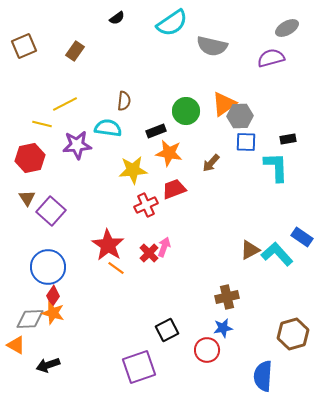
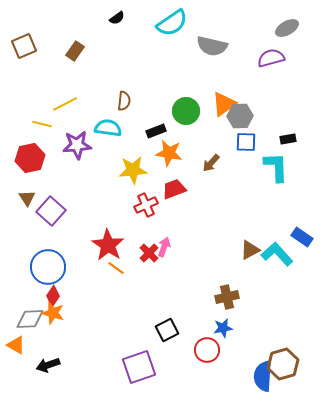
brown hexagon at (293, 334): moved 10 px left, 30 px down
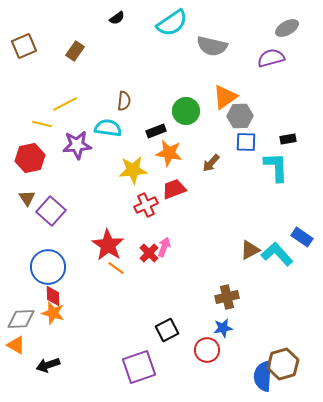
orange triangle at (224, 104): moved 1 px right, 7 px up
red diamond at (53, 296): rotated 35 degrees counterclockwise
gray diamond at (30, 319): moved 9 px left
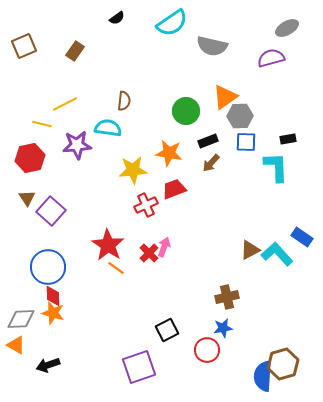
black rectangle at (156, 131): moved 52 px right, 10 px down
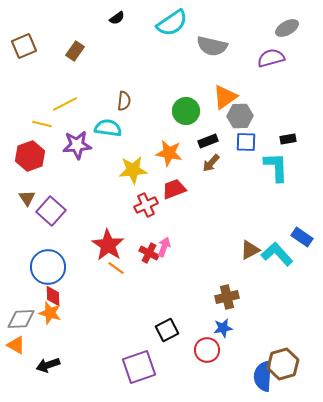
red hexagon at (30, 158): moved 2 px up; rotated 8 degrees counterclockwise
red cross at (149, 253): rotated 18 degrees counterclockwise
orange star at (53, 313): moved 3 px left
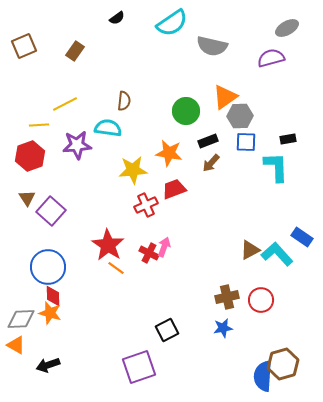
yellow line at (42, 124): moved 3 px left, 1 px down; rotated 18 degrees counterclockwise
red circle at (207, 350): moved 54 px right, 50 px up
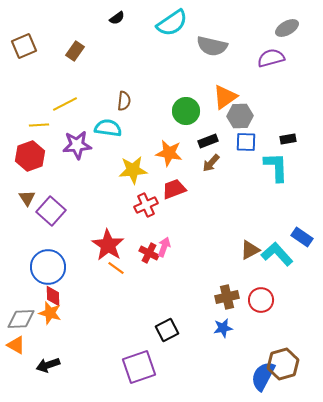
blue semicircle at (263, 376): rotated 24 degrees clockwise
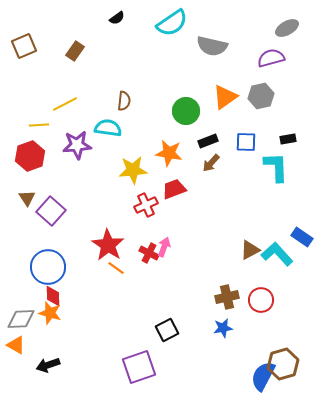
gray hexagon at (240, 116): moved 21 px right, 20 px up; rotated 10 degrees counterclockwise
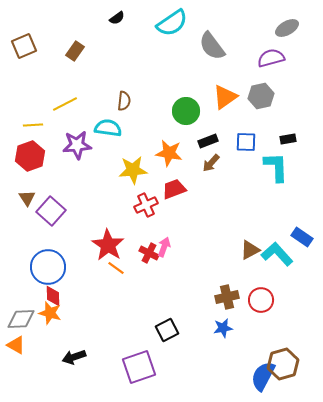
gray semicircle at (212, 46): rotated 40 degrees clockwise
yellow line at (39, 125): moved 6 px left
black arrow at (48, 365): moved 26 px right, 8 px up
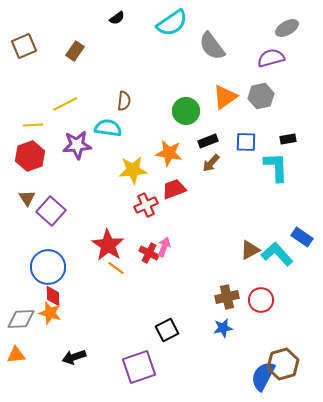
orange triangle at (16, 345): moved 10 px down; rotated 36 degrees counterclockwise
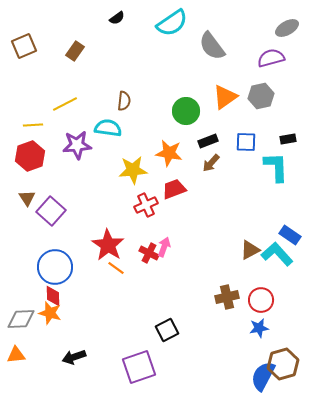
blue rectangle at (302, 237): moved 12 px left, 2 px up
blue circle at (48, 267): moved 7 px right
blue star at (223, 328): moved 36 px right
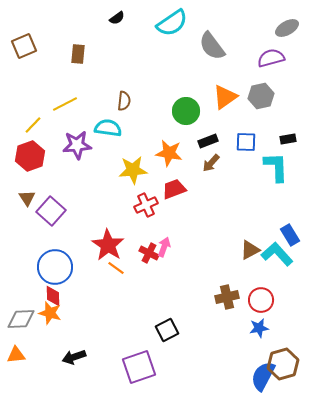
brown rectangle at (75, 51): moved 3 px right, 3 px down; rotated 30 degrees counterclockwise
yellow line at (33, 125): rotated 42 degrees counterclockwise
blue rectangle at (290, 235): rotated 25 degrees clockwise
